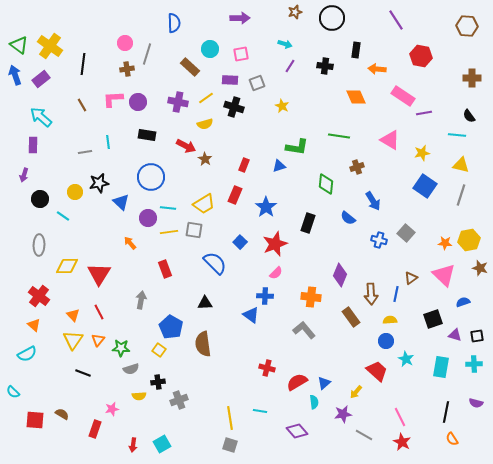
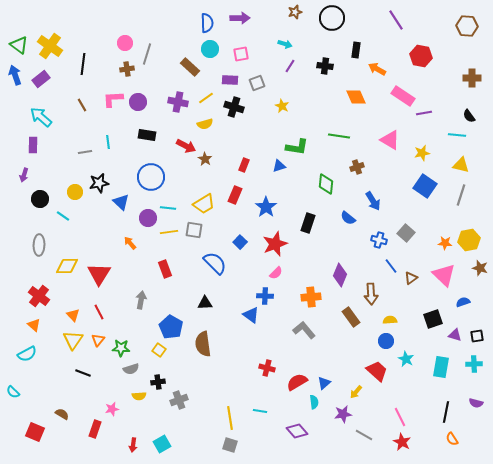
blue semicircle at (174, 23): moved 33 px right
orange arrow at (377, 69): rotated 24 degrees clockwise
blue line at (396, 294): moved 5 px left, 28 px up; rotated 49 degrees counterclockwise
orange cross at (311, 297): rotated 12 degrees counterclockwise
red square at (35, 420): moved 12 px down; rotated 18 degrees clockwise
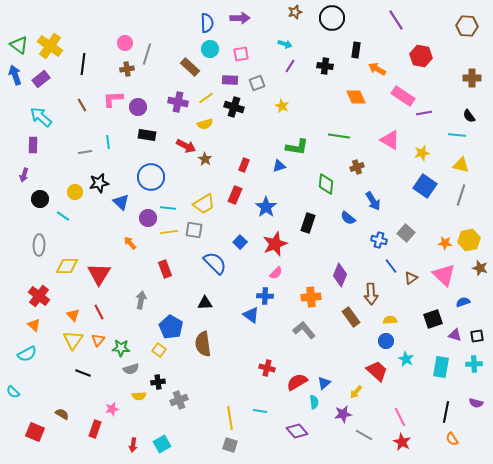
purple circle at (138, 102): moved 5 px down
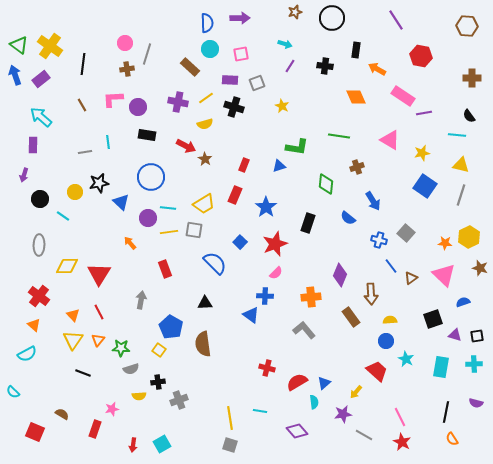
yellow hexagon at (469, 240): moved 3 px up; rotated 15 degrees counterclockwise
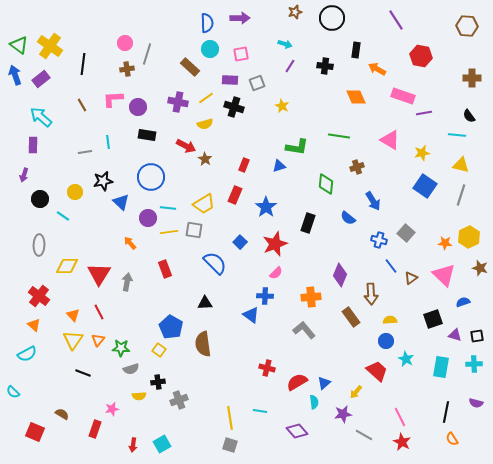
pink rectangle at (403, 96): rotated 15 degrees counterclockwise
black star at (99, 183): moved 4 px right, 2 px up
gray arrow at (141, 300): moved 14 px left, 18 px up
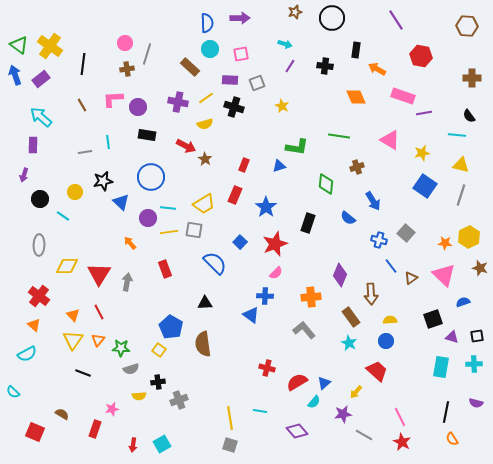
purple triangle at (455, 335): moved 3 px left, 2 px down
cyan star at (406, 359): moved 57 px left, 16 px up
cyan semicircle at (314, 402): rotated 48 degrees clockwise
